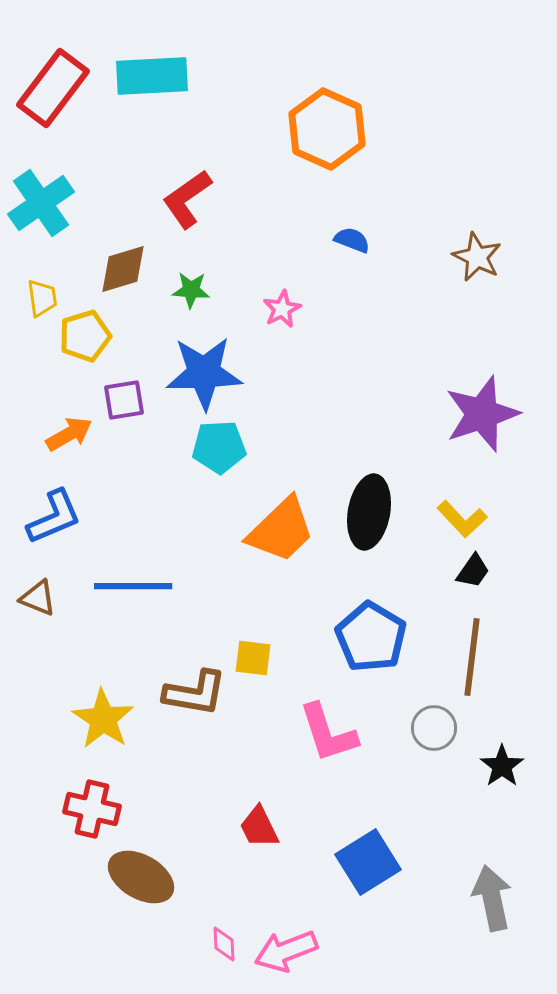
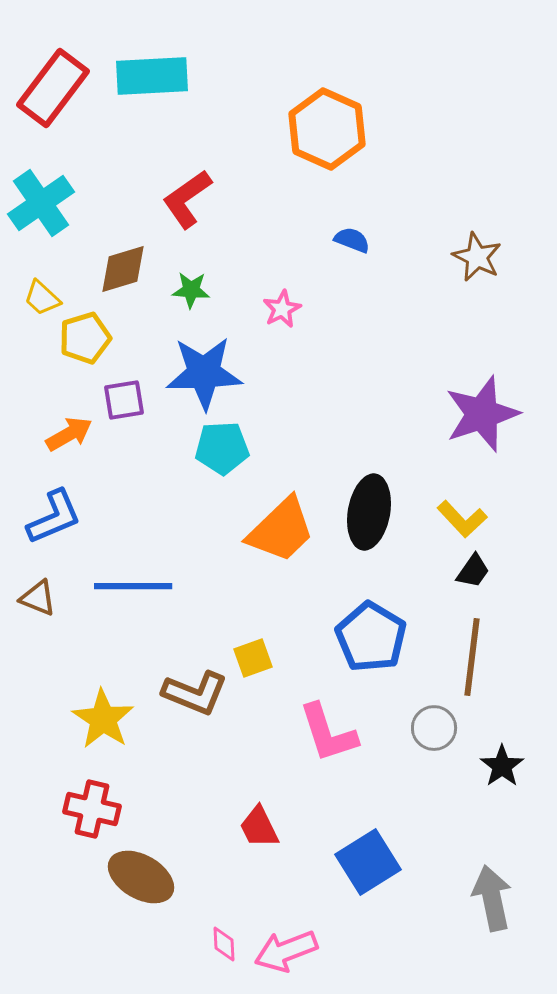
yellow trapezoid: rotated 141 degrees clockwise
yellow pentagon: moved 2 px down
cyan pentagon: moved 3 px right, 1 px down
yellow square: rotated 27 degrees counterclockwise
brown L-shape: rotated 12 degrees clockwise
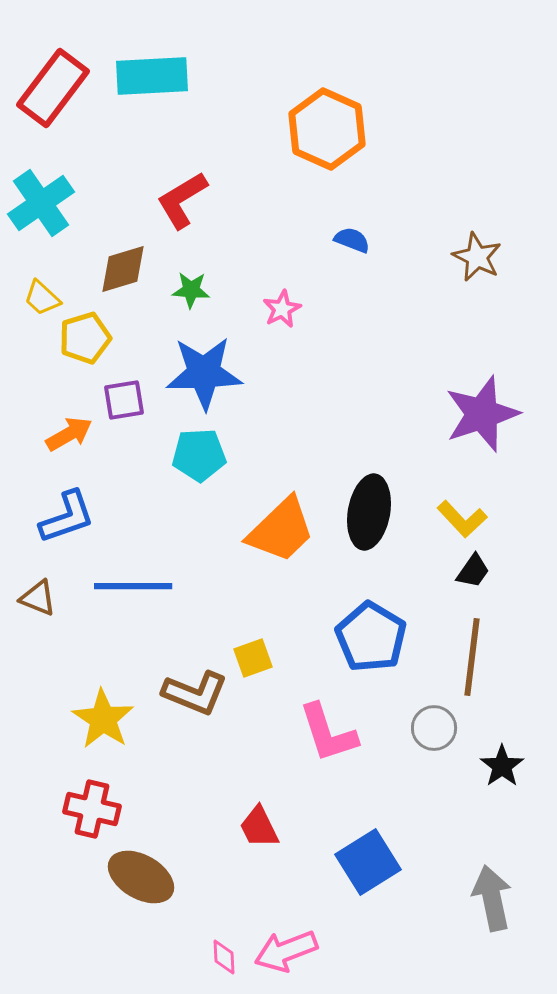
red L-shape: moved 5 px left, 1 px down; rotated 4 degrees clockwise
cyan pentagon: moved 23 px left, 7 px down
blue L-shape: moved 13 px right; rotated 4 degrees clockwise
pink diamond: moved 13 px down
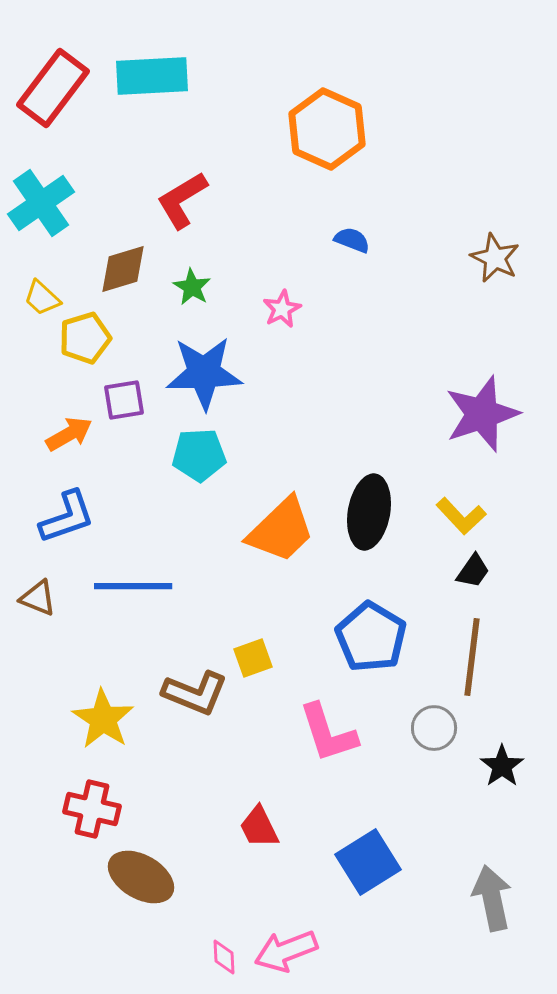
brown star: moved 18 px right, 1 px down
green star: moved 1 px right, 3 px up; rotated 27 degrees clockwise
yellow L-shape: moved 1 px left, 3 px up
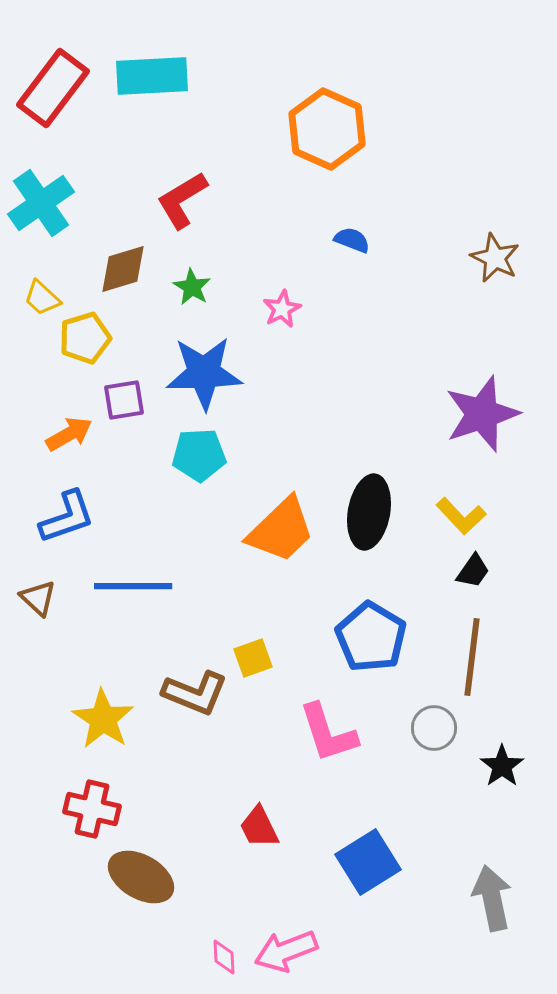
brown triangle: rotated 21 degrees clockwise
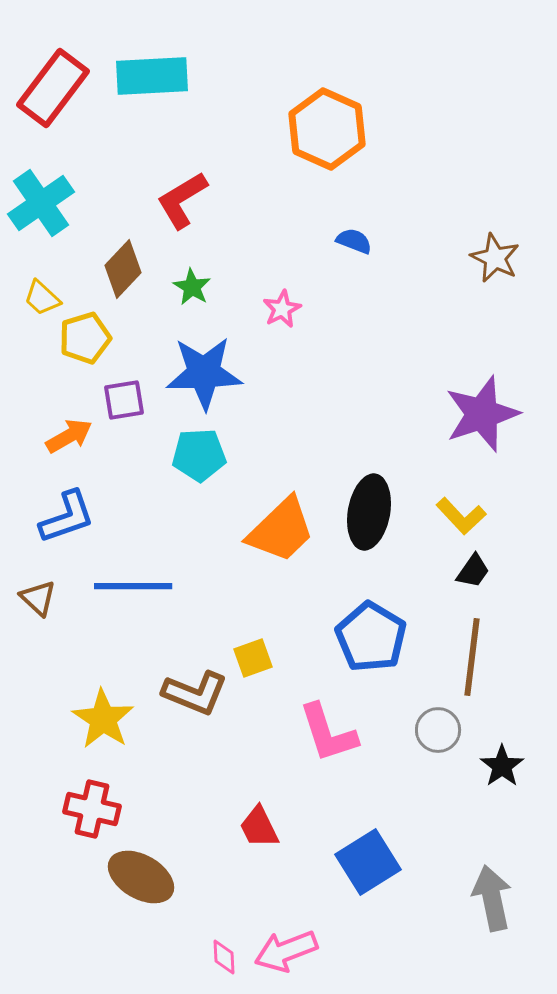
blue semicircle: moved 2 px right, 1 px down
brown diamond: rotated 30 degrees counterclockwise
orange arrow: moved 2 px down
gray circle: moved 4 px right, 2 px down
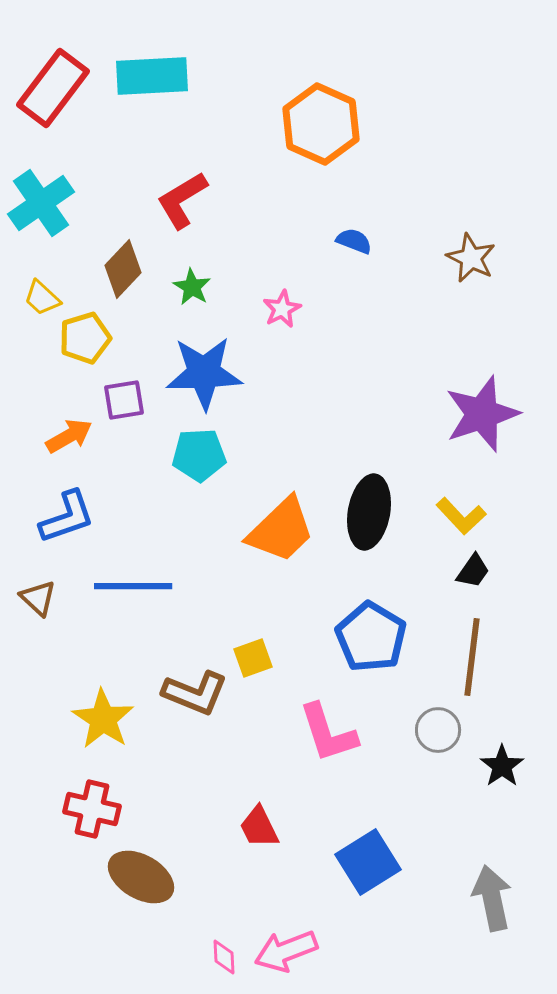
orange hexagon: moved 6 px left, 5 px up
brown star: moved 24 px left
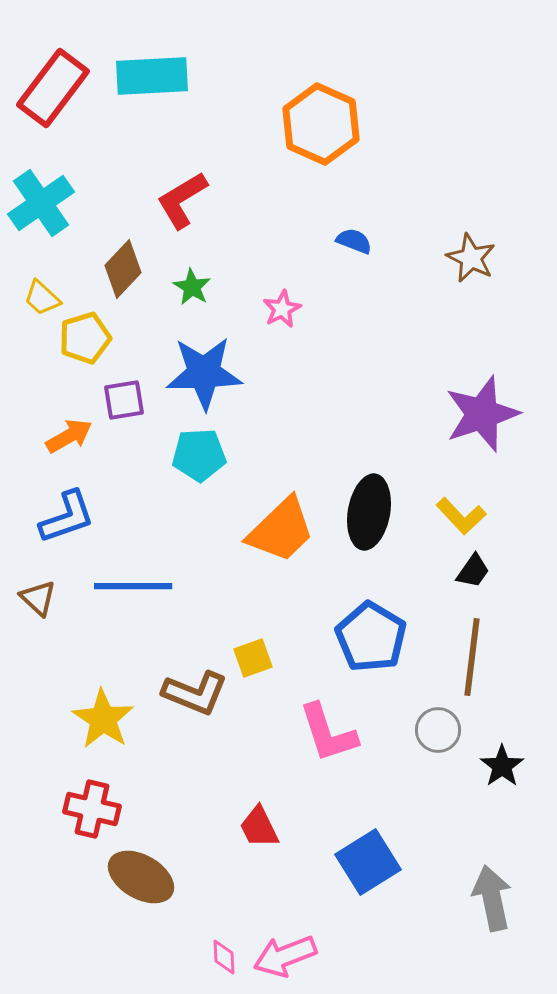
pink arrow: moved 1 px left, 5 px down
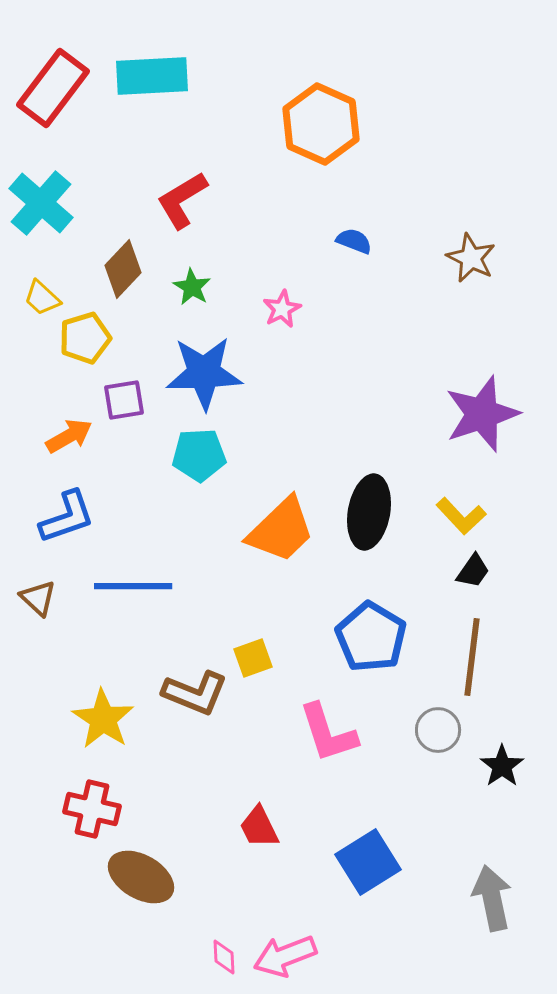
cyan cross: rotated 14 degrees counterclockwise
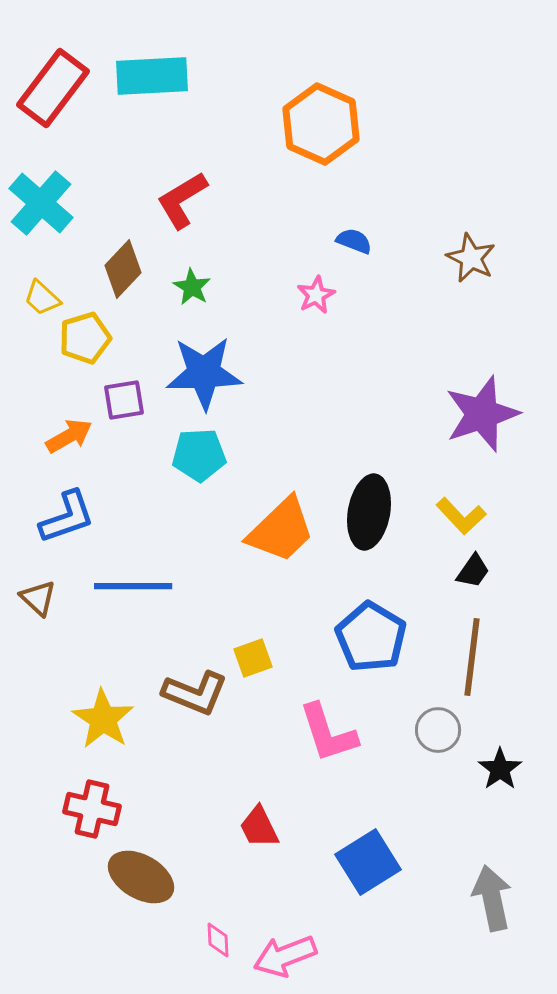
pink star: moved 34 px right, 14 px up
black star: moved 2 px left, 3 px down
pink diamond: moved 6 px left, 17 px up
